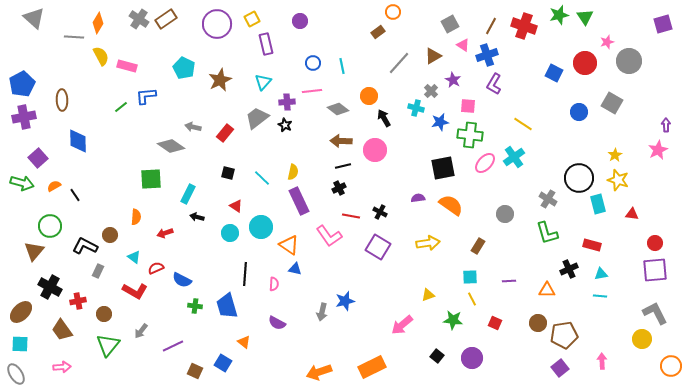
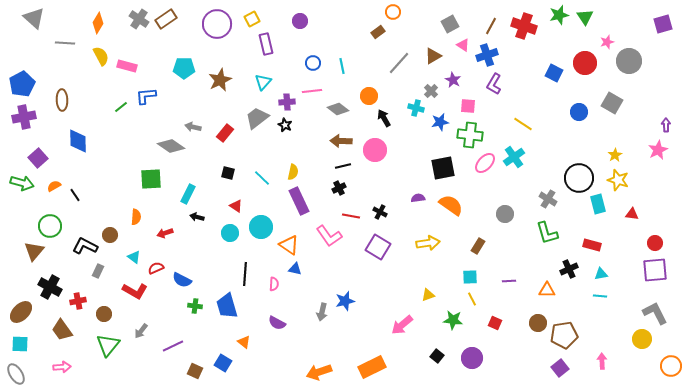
gray line at (74, 37): moved 9 px left, 6 px down
cyan pentagon at (184, 68): rotated 25 degrees counterclockwise
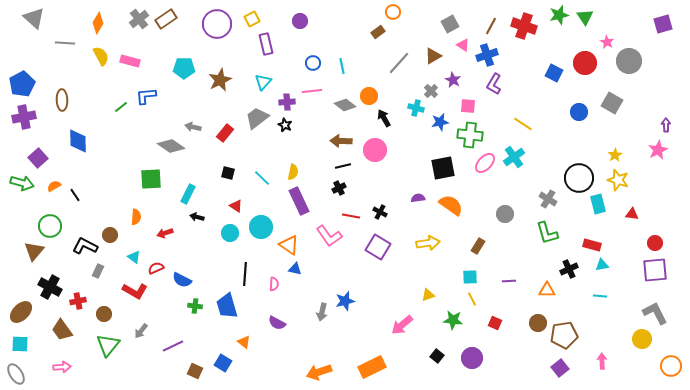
gray cross at (139, 19): rotated 18 degrees clockwise
pink star at (607, 42): rotated 24 degrees counterclockwise
pink rectangle at (127, 66): moved 3 px right, 5 px up
gray diamond at (338, 109): moved 7 px right, 4 px up
cyan triangle at (601, 274): moved 1 px right, 9 px up
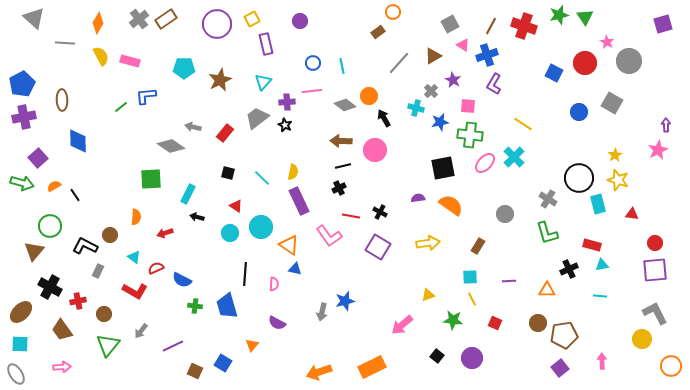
cyan cross at (514, 157): rotated 10 degrees counterclockwise
orange triangle at (244, 342): moved 8 px right, 3 px down; rotated 32 degrees clockwise
